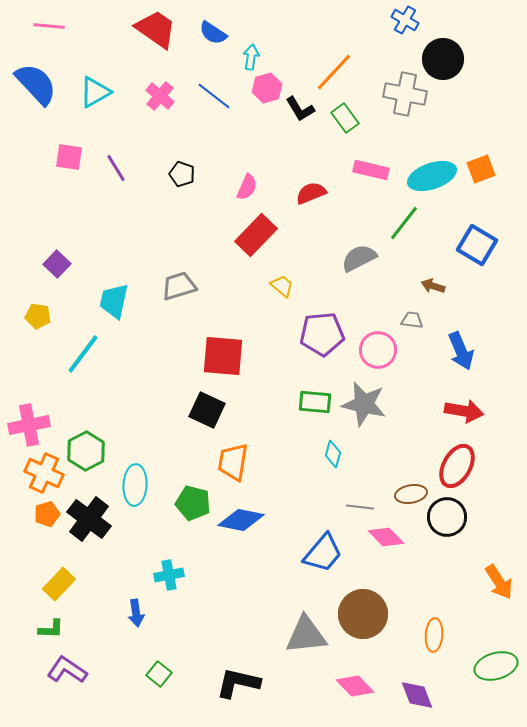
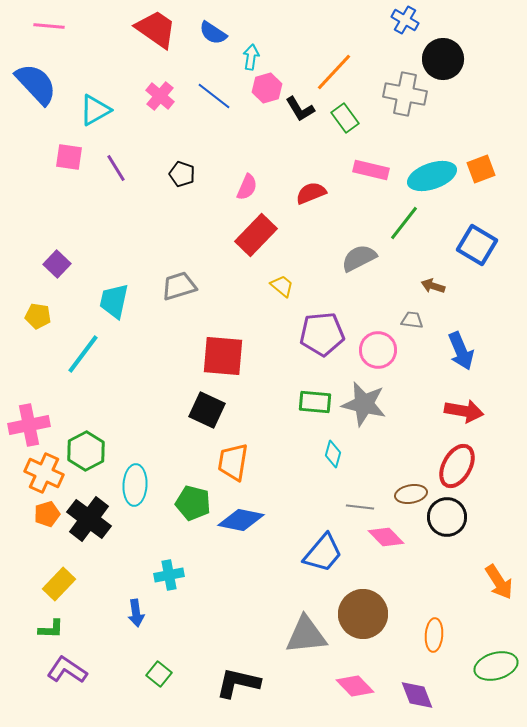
cyan triangle at (95, 92): moved 18 px down
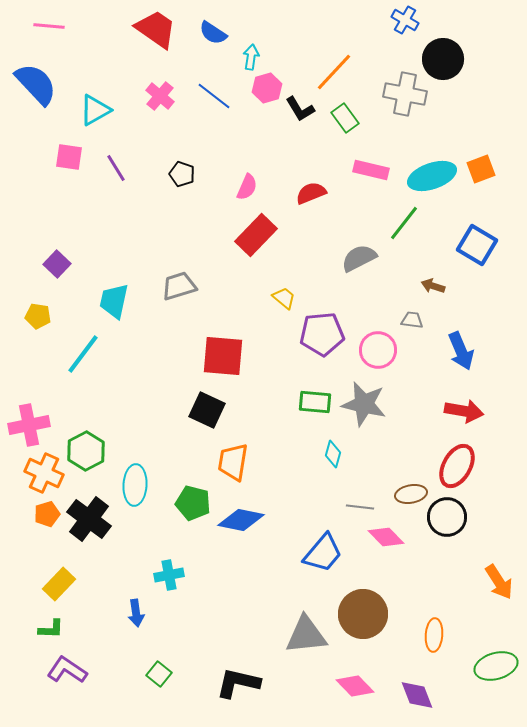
yellow trapezoid at (282, 286): moved 2 px right, 12 px down
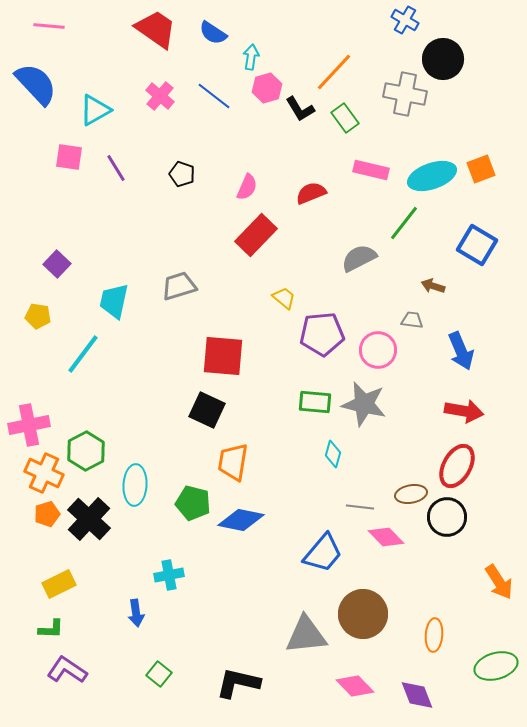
black cross at (89, 519): rotated 6 degrees clockwise
yellow rectangle at (59, 584): rotated 20 degrees clockwise
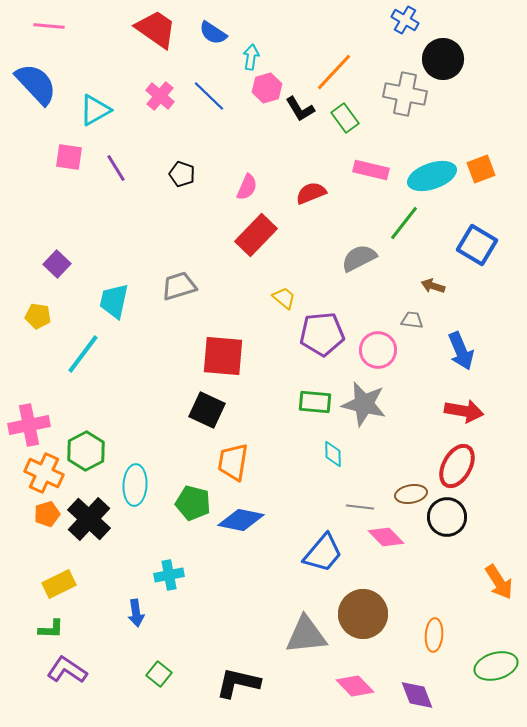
blue line at (214, 96): moved 5 px left; rotated 6 degrees clockwise
cyan diamond at (333, 454): rotated 16 degrees counterclockwise
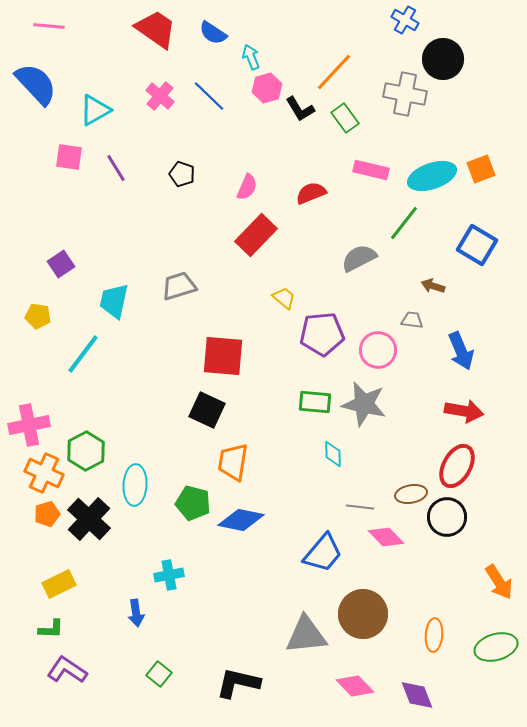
cyan arrow at (251, 57): rotated 30 degrees counterclockwise
purple square at (57, 264): moved 4 px right; rotated 12 degrees clockwise
green ellipse at (496, 666): moved 19 px up
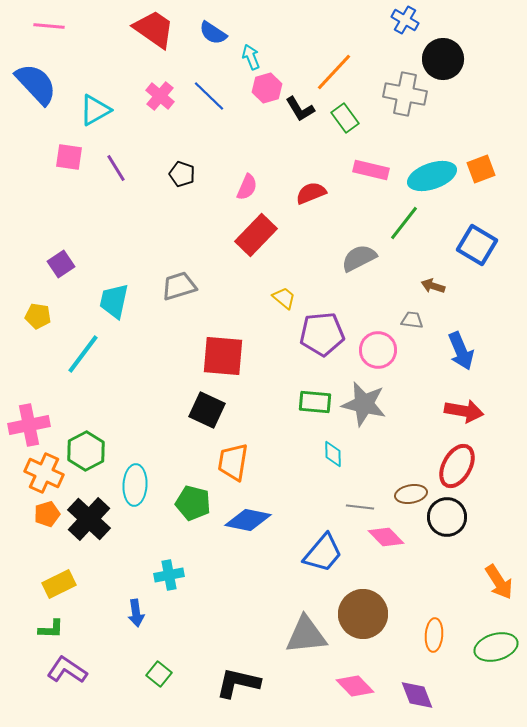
red trapezoid at (156, 29): moved 2 px left
blue diamond at (241, 520): moved 7 px right
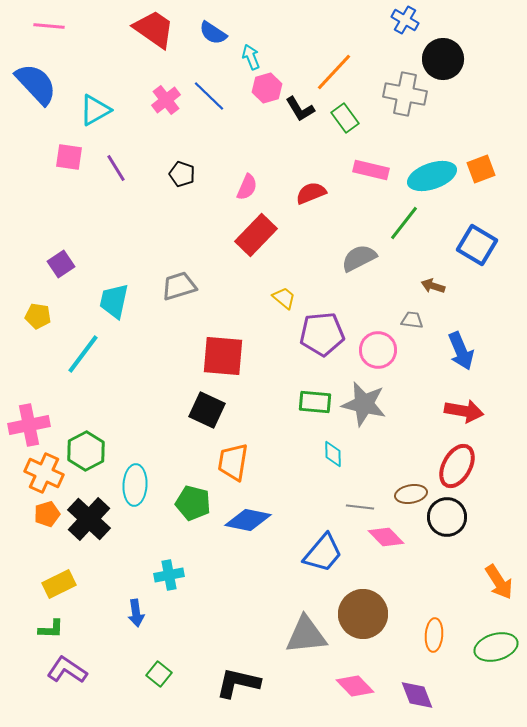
pink cross at (160, 96): moved 6 px right, 4 px down; rotated 12 degrees clockwise
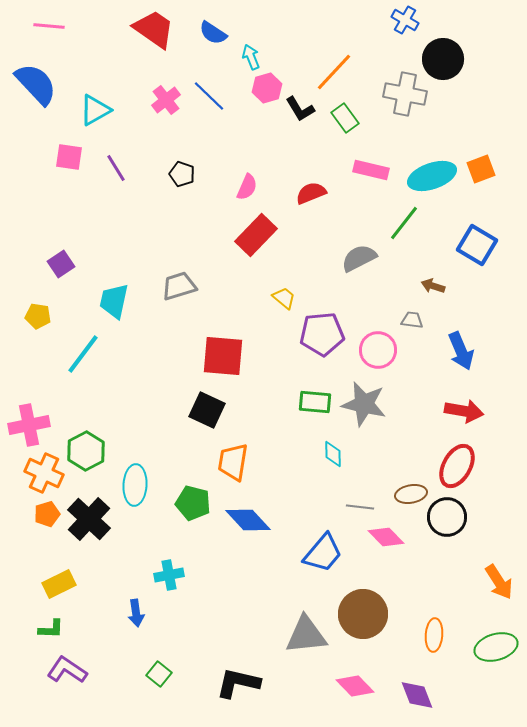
blue diamond at (248, 520): rotated 36 degrees clockwise
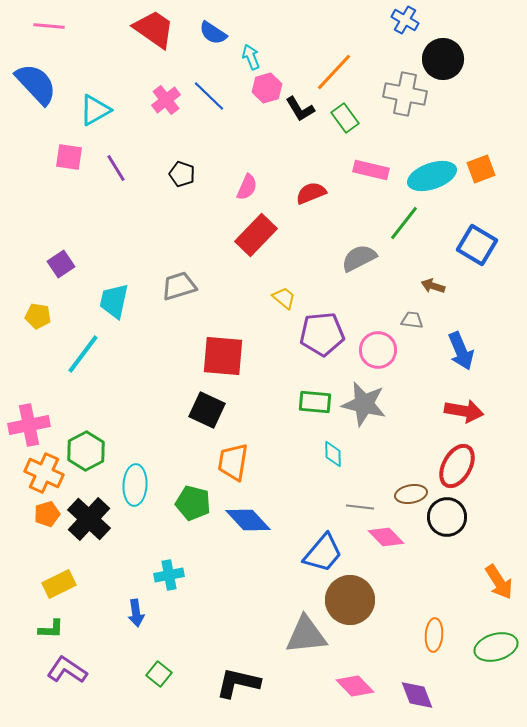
brown circle at (363, 614): moved 13 px left, 14 px up
